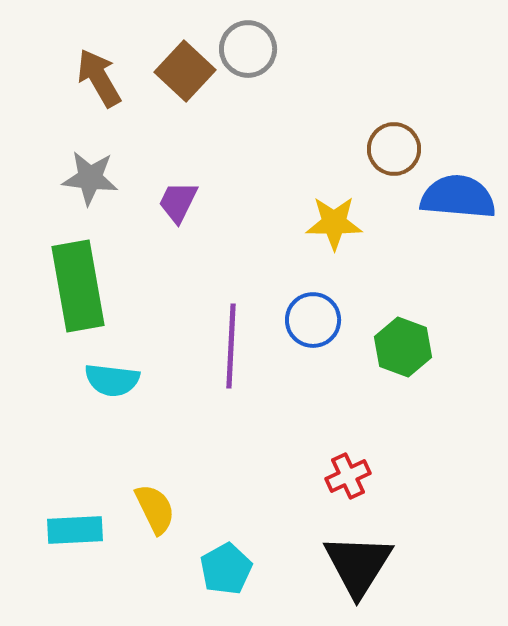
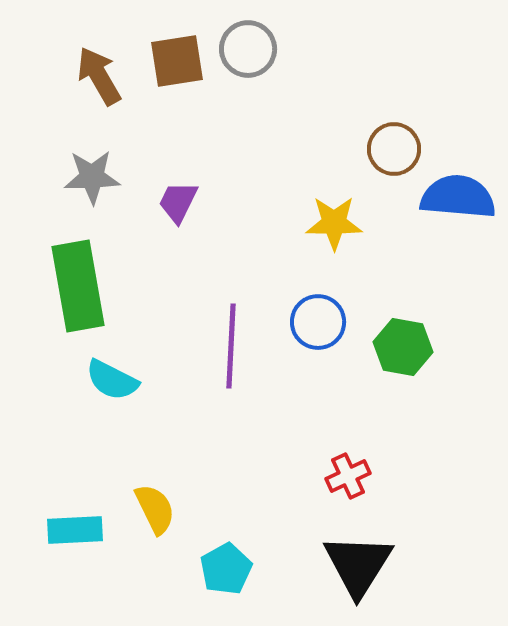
brown square: moved 8 px left, 10 px up; rotated 38 degrees clockwise
brown arrow: moved 2 px up
gray star: moved 2 px right, 1 px up; rotated 8 degrees counterclockwise
blue circle: moved 5 px right, 2 px down
green hexagon: rotated 10 degrees counterclockwise
cyan semicircle: rotated 20 degrees clockwise
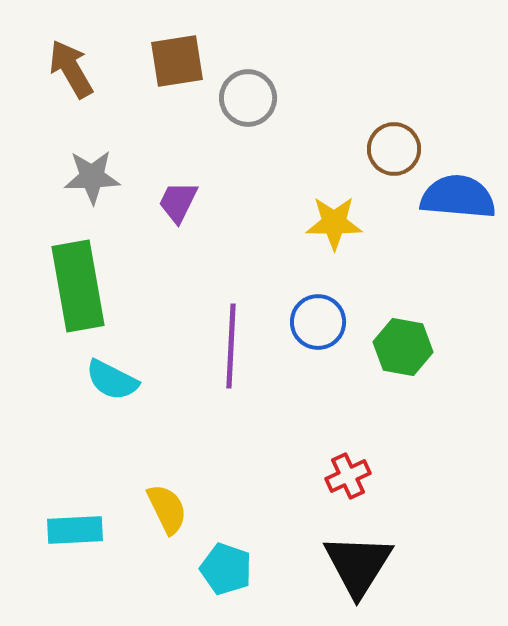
gray circle: moved 49 px down
brown arrow: moved 28 px left, 7 px up
yellow semicircle: moved 12 px right
cyan pentagon: rotated 24 degrees counterclockwise
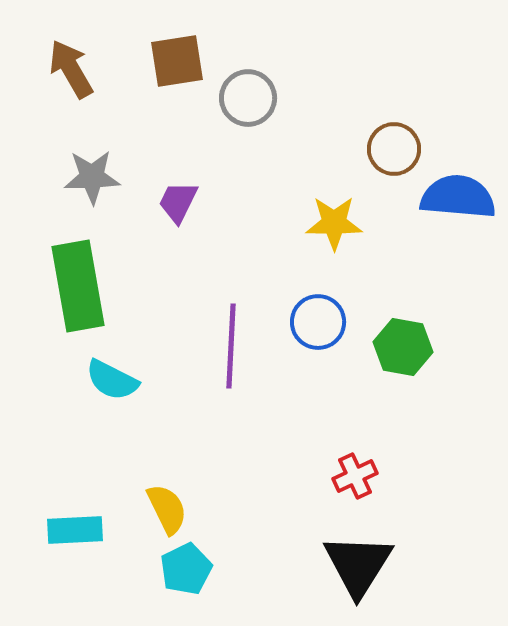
red cross: moved 7 px right
cyan pentagon: moved 40 px left; rotated 27 degrees clockwise
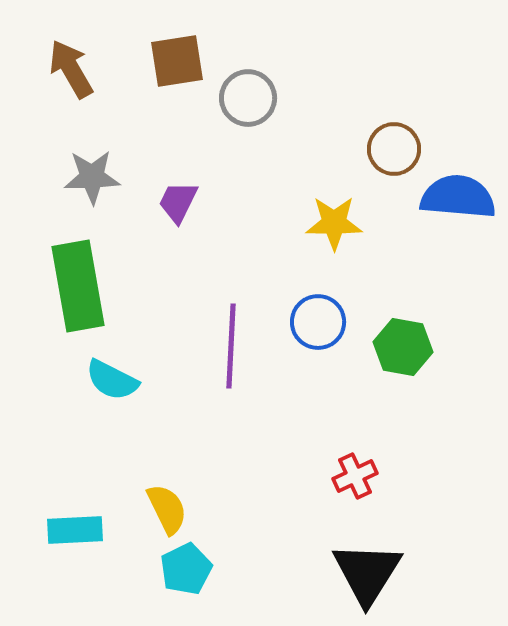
black triangle: moved 9 px right, 8 px down
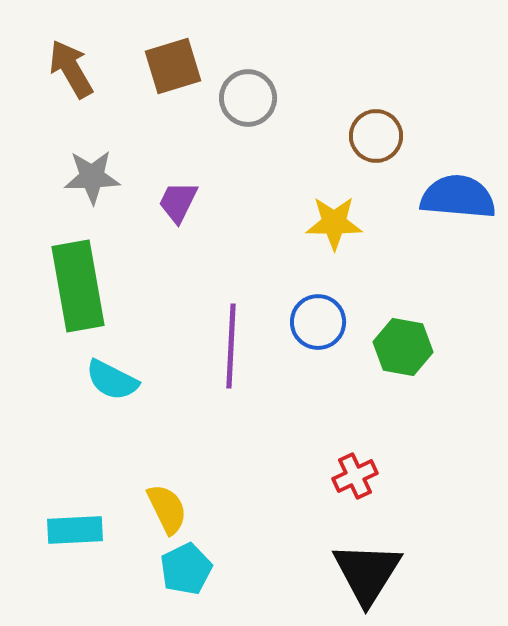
brown square: moved 4 px left, 5 px down; rotated 8 degrees counterclockwise
brown circle: moved 18 px left, 13 px up
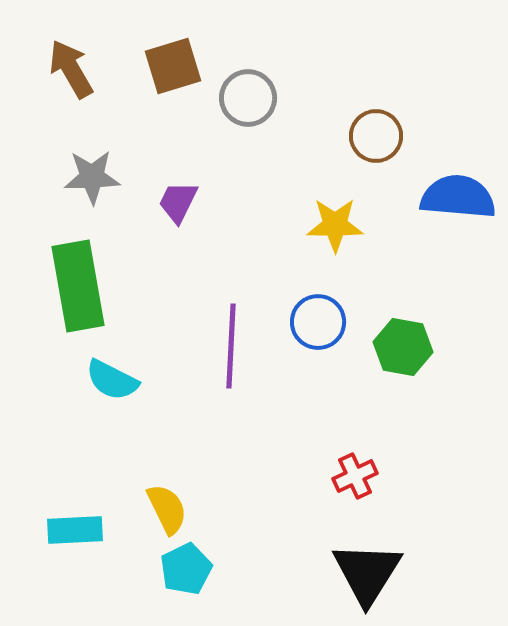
yellow star: moved 1 px right, 2 px down
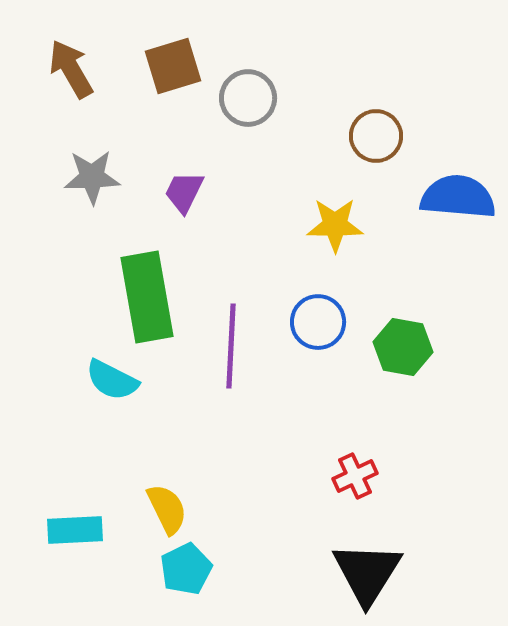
purple trapezoid: moved 6 px right, 10 px up
green rectangle: moved 69 px right, 11 px down
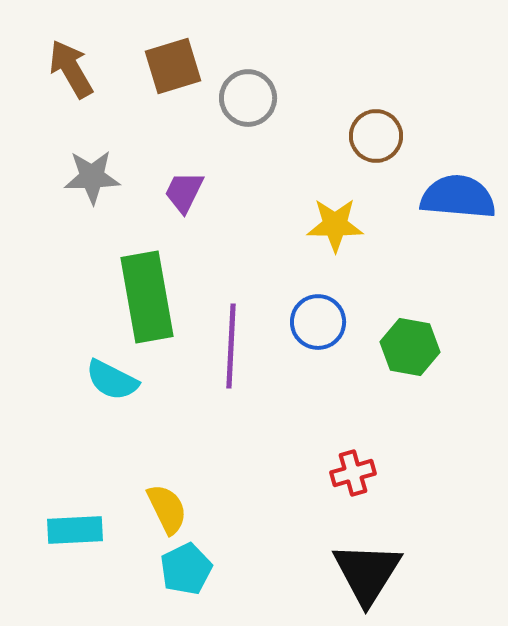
green hexagon: moved 7 px right
red cross: moved 2 px left, 3 px up; rotated 9 degrees clockwise
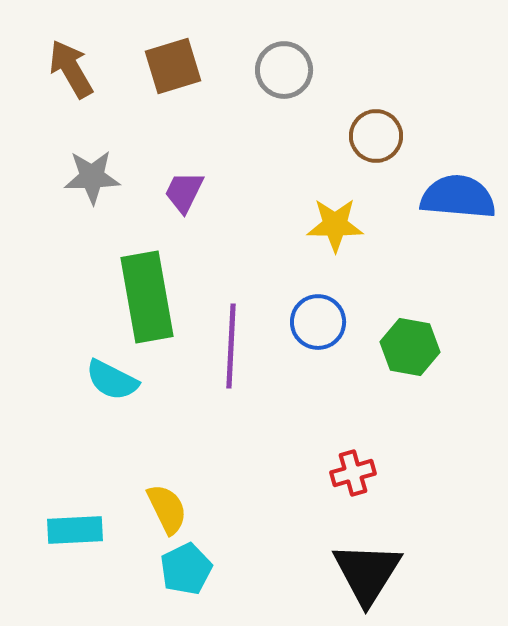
gray circle: moved 36 px right, 28 px up
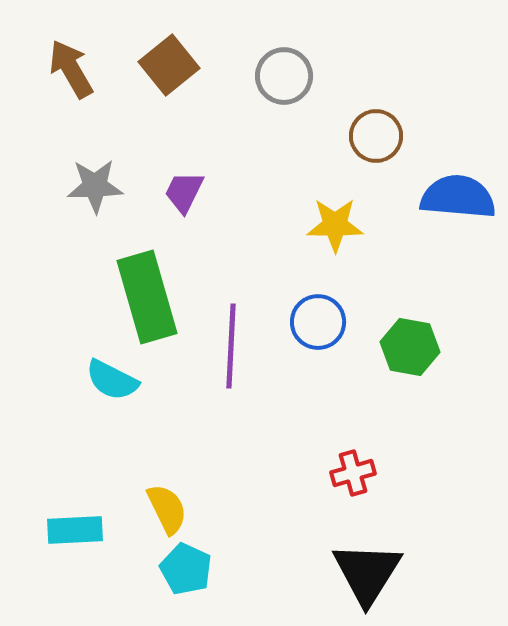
brown square: moved 4 px left, 1 px up; rotated 22 degrees counterclockwise
gray circle: moved 6 px down
gray star: moved 3 px right, 9 px down
green rectangle: rotated 6 degrees counterclockwise
cyan pentagon: rotated 21 degrees counterclockwise
